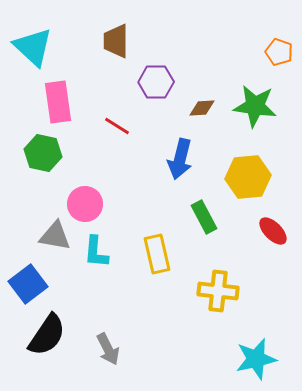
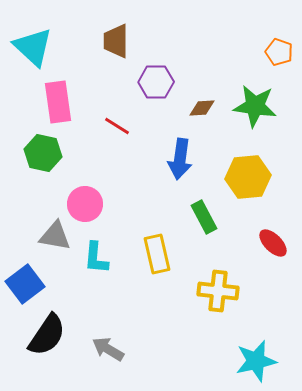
blue arrow: rotated 6 degrees counterclockwise
red ellipse: moved 12 px down
cyan L-shape: moved 6 px down
blue square: moved 3 px left
gray arrow: rotated 148 degrees clockwise
cyan star: moved 2 px down
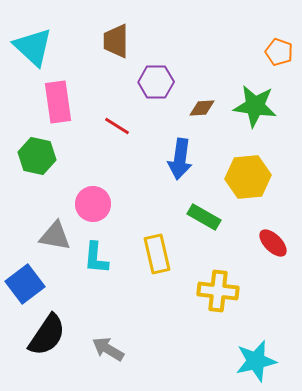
green hexagon: moved 6 px left, 3 px down
pink circle: moved 8 px right
green rectangle: rotated 32 degrees counterclockwise
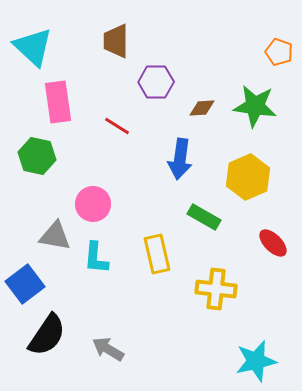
yellow hexagon: rotated 18 degrees counterclockwise
yellow cross: moved 2 px left, 2 px up
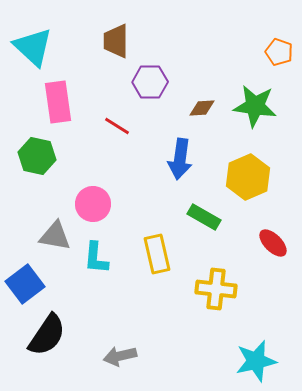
purple hexagon: moved 6 px left
gray arrow: moved 12 px right, 7 px down; rotated 44 degrees counterclockwise
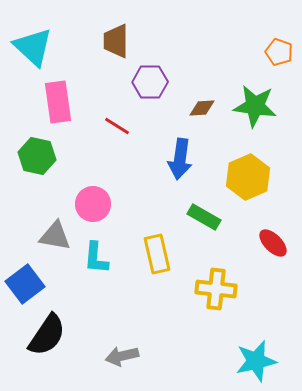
gray arrow: moved 2 px right
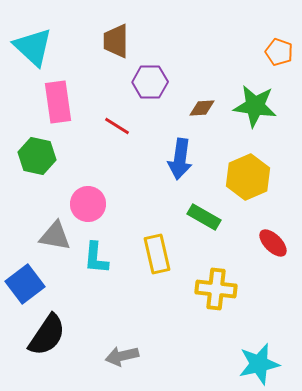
pink circle: moved 5 px left
cyan star: moved 3 px right, 3 px down
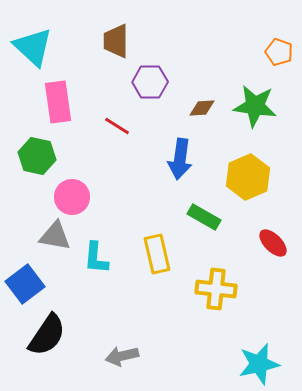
pink circle: moved 16 px left, 7 px up
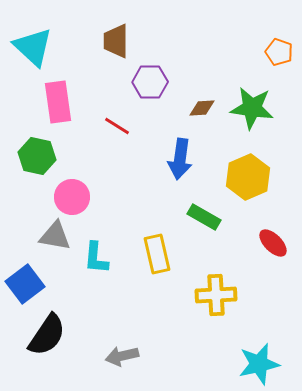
green star: moved 3 px left, 2 px down
yellow cross: moved 6 px down; rotated 9 degrees counterclockwise
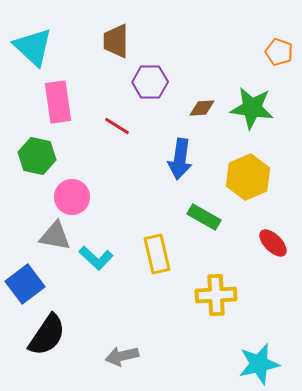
cyan L-shape: rotated 52 degrees counterclockwise
